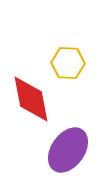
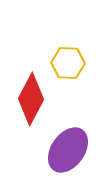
red diamond: rotated 39 degrees clockwise
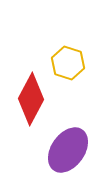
yellow hexagon: rotated 16 degrees clockwise
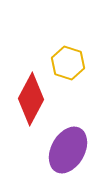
purple ellipse: rotated 6 degrees counterclockwise
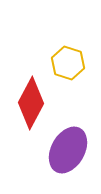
red diamond: moved 4 px down
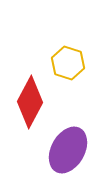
red diamond: moved 1 px left, 1 px up
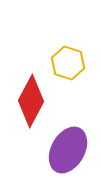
red diamond: moved 1 px right, 1 px up
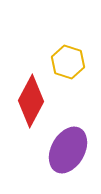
yellow hexagon: moved 1 px up
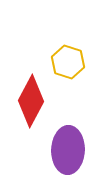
purple ellipse: rotated 27 degrees counterclockwise
